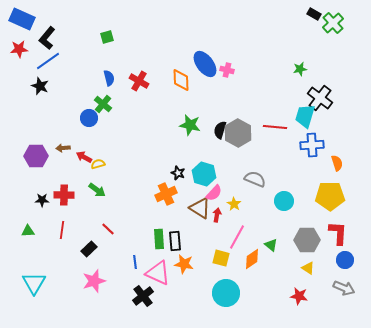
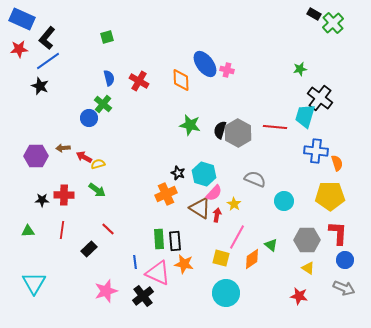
blue cross at (312, 145): moved 4 px right, 6 px down; rotated 10 degrees clockwise
pink star at (94, 281): moved 12 px right, 10 px down
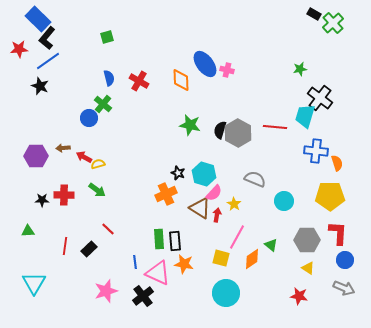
blue rectangle at (22, 19): moved 16 px right; rotated 20 degrees clockwise
red line at (62, 230): moved 3 px right, 16 px down
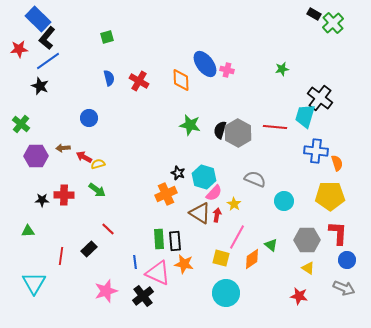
green star at (300, 69): moved 18 px left
green cross at (103, 104): moved 82 px left, 20 px down
cyan hexagon at (204, 174): moved 3 px down
brown triangle at (200, 208): moved 5 px down
red line at (65, 246): moved 4 px left, 10 px down
blue circle at (345, 260): moved 2 px right
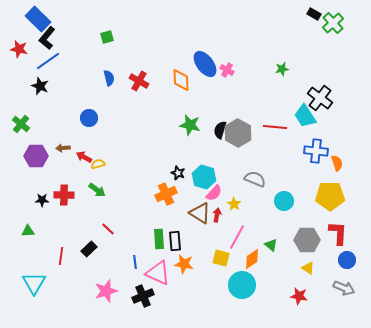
red star at (19, 49): rotated 18 degrees clockwise
pink cross at (227, 70): rotated 16 degrees clockwise
cyan trapezoid at (305, 116): rotated 50 degrees counterclockwise
cyan circle at (226, 293): moved 16 px right, 8 px up
black cross at (143, 296): rotated 15 degrees clockwise
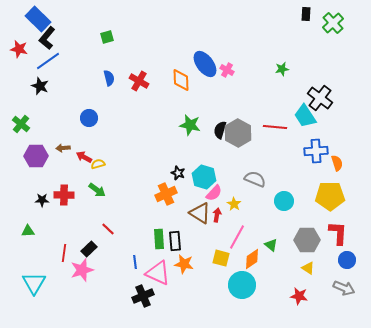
black rectangle at (314, 14): moved 8 px left; rotated 64 degrees clockwise
blue cross at (316, 151): rotated 10 degrees counterclockwise
red line at (61, 256): moved 3 px right, 3 px up
pink star at (106, 291): moved 24 px left, 21 px up
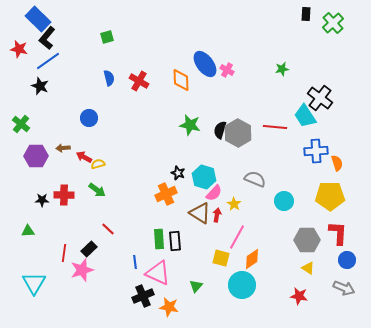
green triangle at (271, 245): moved 75 px left, 41 px down; rotated 32 degrees clockwise
orange star at (184, 264): moved 15 px left, 43 px down
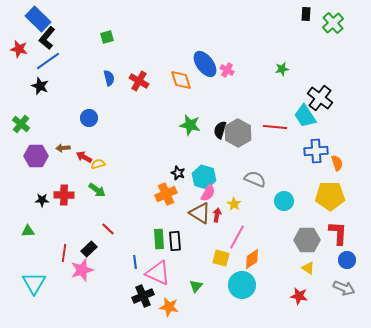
orange diamond at (181, 80): rotated 15 degrees counterclockwise
pink semicircle at (214, 193): moved 6 px left; rotated 12 degrees counterclockwise
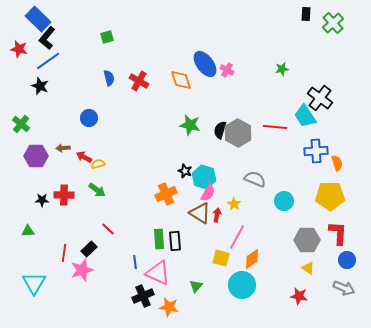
black star at (178, 173): moved 7 px right, 2 px up
